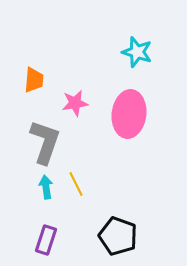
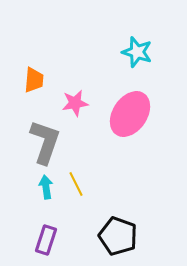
pink ellipse: moved 1 px right; rotated 27 degrees clockwise
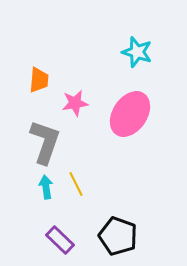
orange trapezoid: moved 5 px right
purple rectangle: moved 14 px right; rotated 64 degrees counterclockwise
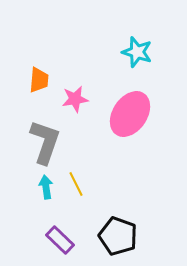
pink star: moved 4 px up
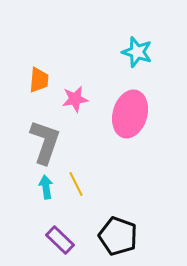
pink ellipse: rotated 18 degrees counterclockwise
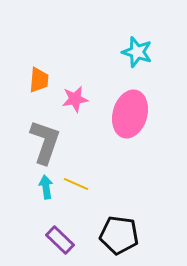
yellow line: rotated 40 degrees counterclockwise
black pentagon: moved 1 px right, 1 px up; rotated 12 degrees counterclockwise
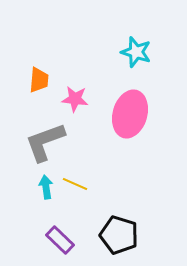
cyan star: moved 1 px left
pink star: rotated 16 degrees clockwise
gray L-shape: rotated 129 degrees counterclockwise
yellow line: moved 1 px left
black pentagon: rotated 9 degrees clockwise
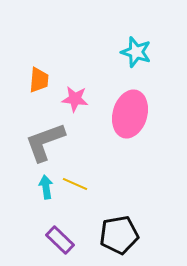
black pentagon: rotated 27 degrees counterclockwise
